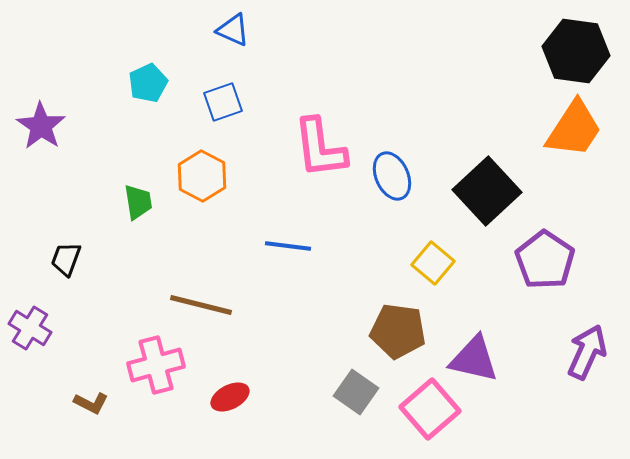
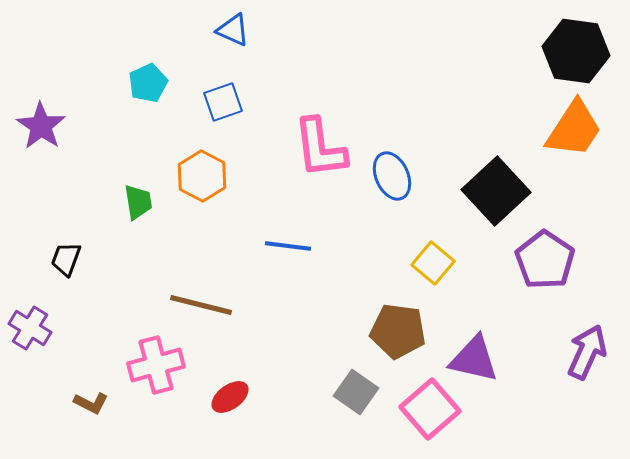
black square: moved 9 px right
red ellipse: rotated 9 degrees counterclockwise
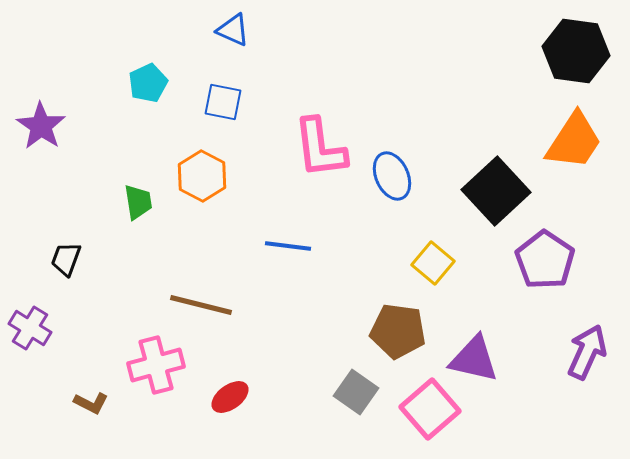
blue square: rotated 30 degrees clockwise
orange trapezoid: moved 12 px down
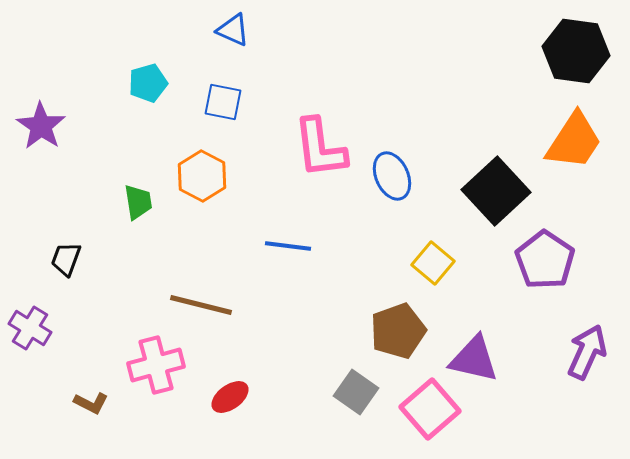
cyan pentagon: rotated 9 degrees clockwise
brown pentagon: rotated 28 degrees counterclockwise
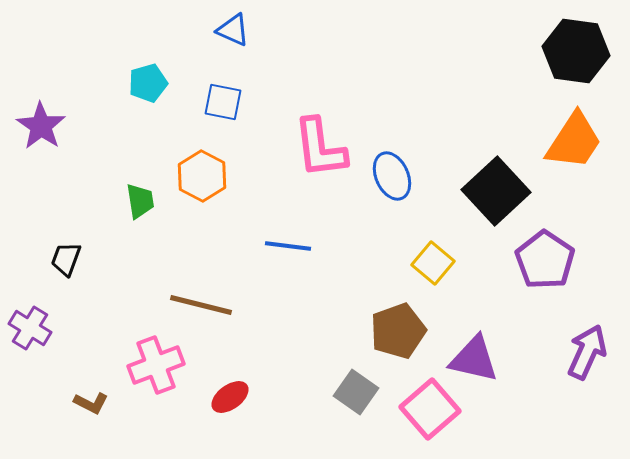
green trapezoid: moved 2 px right, 1 px up
pink cross: rotated 6 degrees counterclockwise
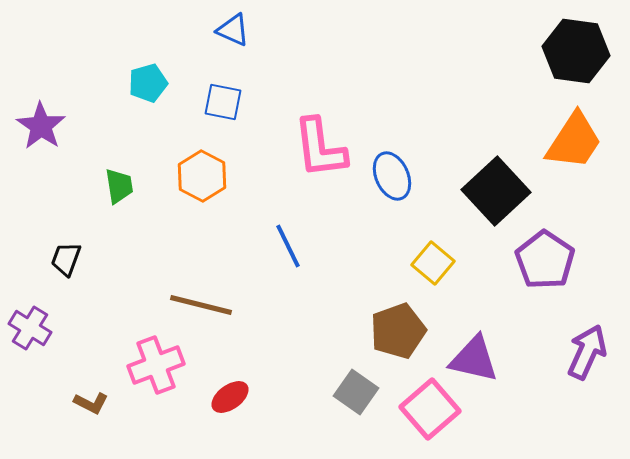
green trapezoid: moved 21 px left, 15 px up
blue line: rotated 57 degrees clockwise
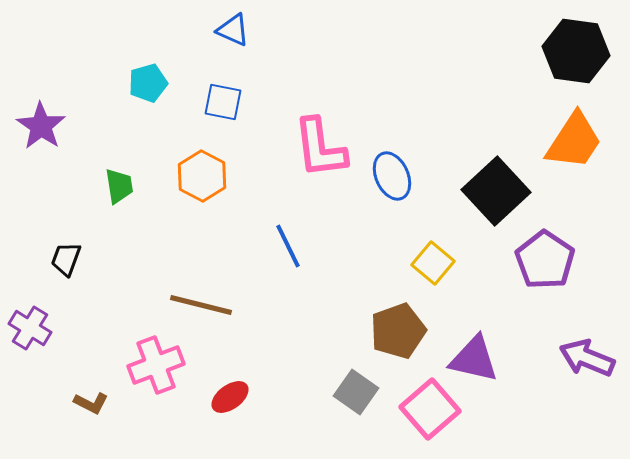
purple arrow: moved 6 px down; rotated 92 degrees counterclockwise
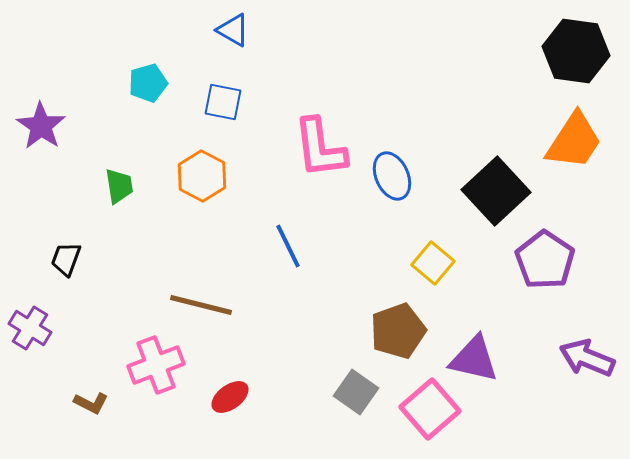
blue triangle: rotated 6 degrees clockwise
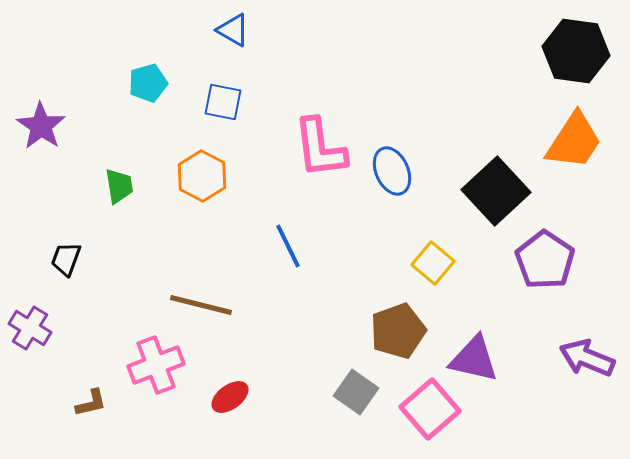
blue ellipse: moved 5 px up
brown L-shape: rotated 40 degrees counterclockwise
